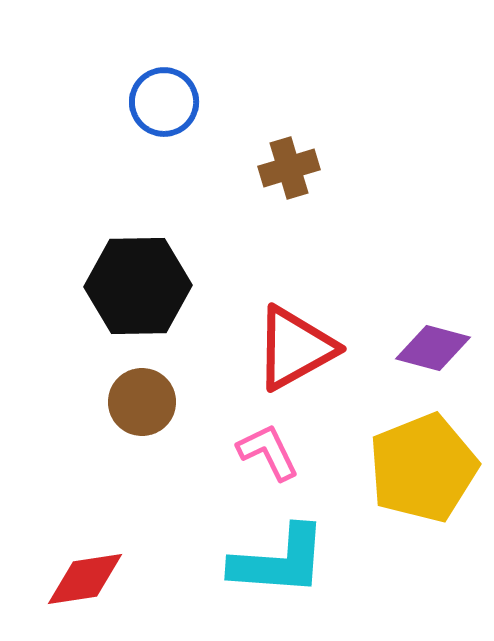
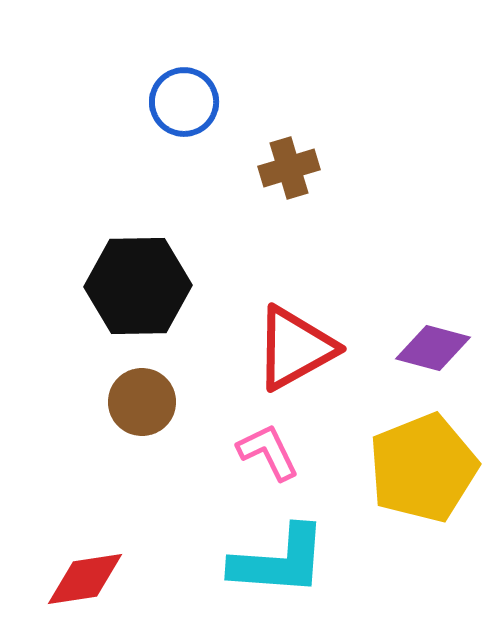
blue circle: moved 20 px right
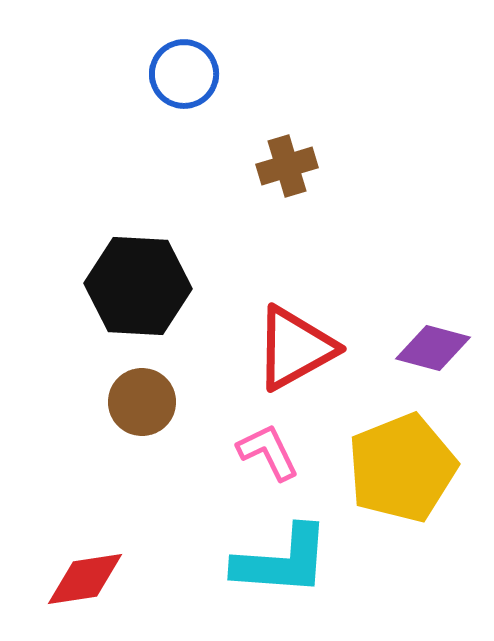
blue circle: moved 28 px up
brown cross: moved 2 px left, 2 px up
black hexagon: rotated 4 degrees clockwise
yellow pentagon: moved 21 px left
cyan L-shape: moved 3 px right
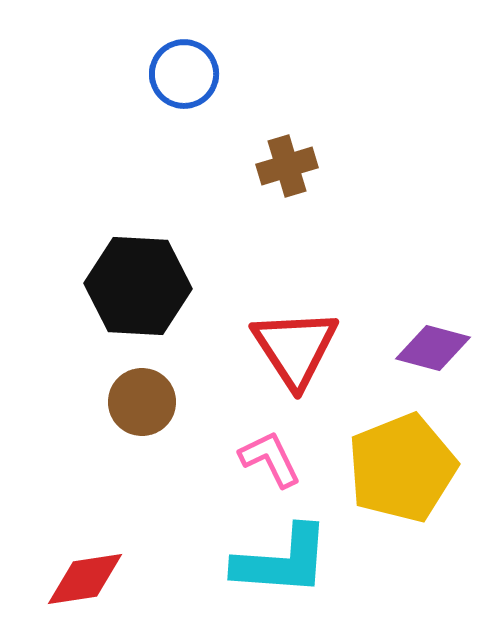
red triangle: rotated 34 degrees counterclockwise
pink L-shape: moved 2 px right, 7 px down
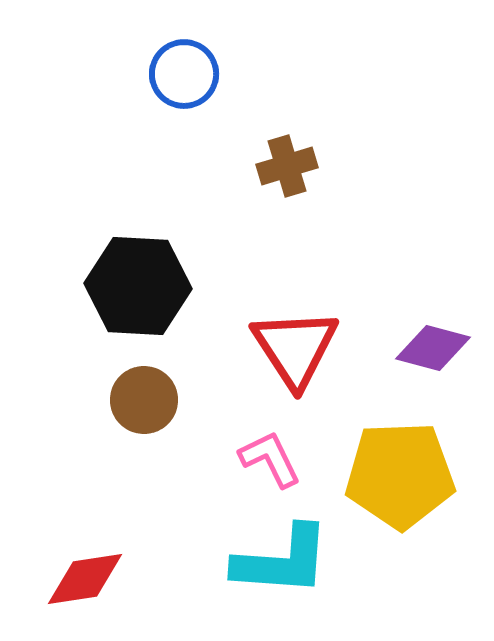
brown circle: moved 2 px right, 2 px up
yellow pentagon: moved 2 px left, 7 px down; rotated 20 degrees clockwise
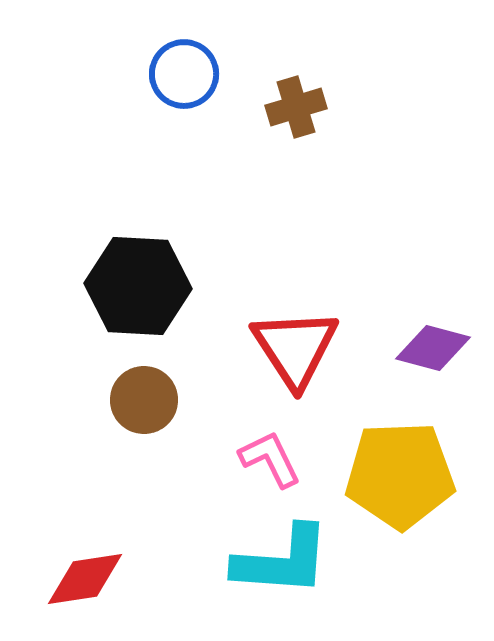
brown cross: moved 9 px right, 59 px up
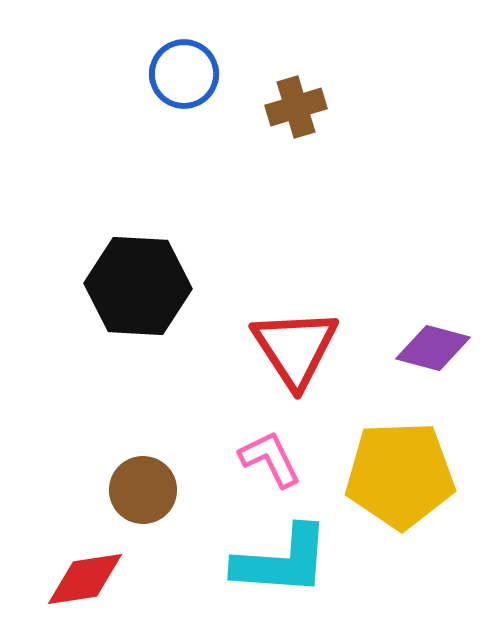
brown circle: moved 1 px left, 90 px down
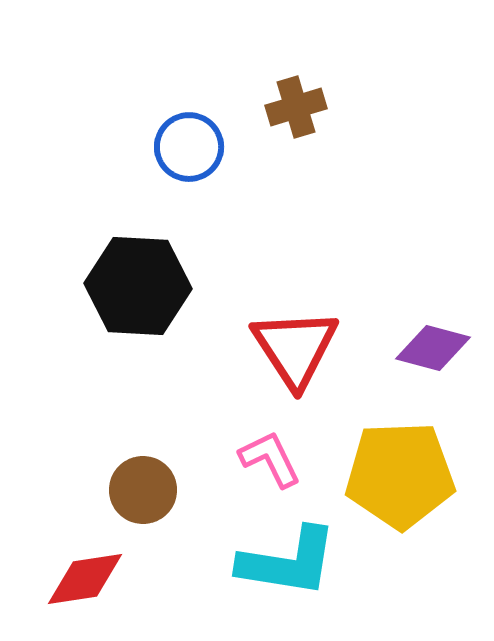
blue circle: moved 5 px right, 73 px down
cyan L-shape: moved 6 px right, 1 px down; rotated 5 degrees clockwise
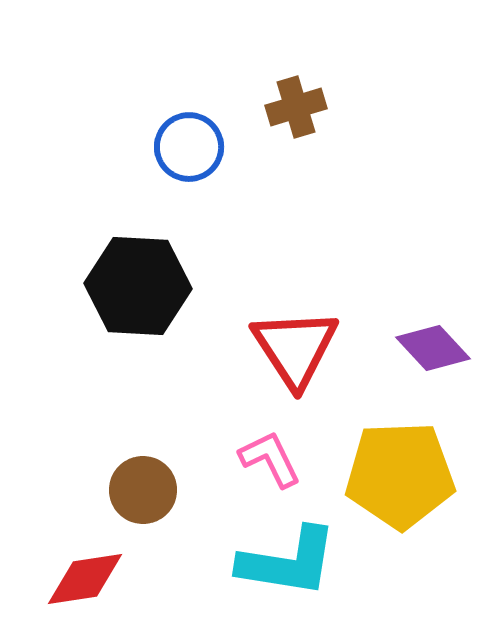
purple diamond: rotated 32 degrees clockwise
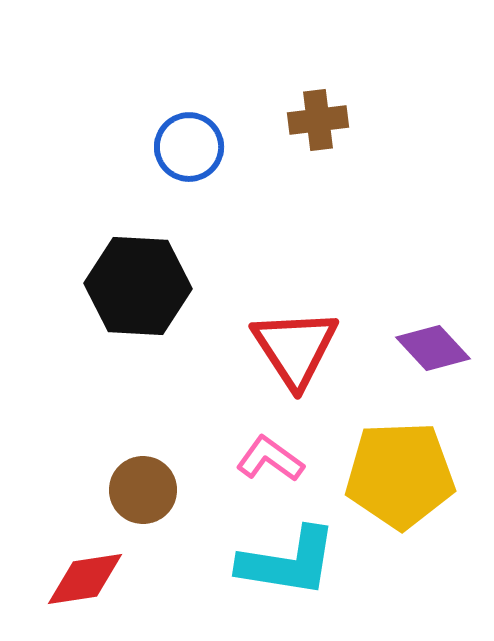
brown cross: moved 22 px right, 13 px down; rotated 10 degrees clockwise
pink L-shape: rotated 28 degrees counterclockwise
